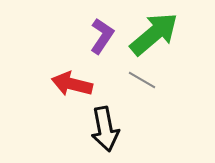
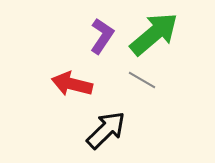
black arrow: moved 1 px right, 1 px down; rotated 123 degrees counterclockwise
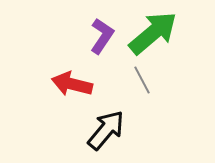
green arrow: moved 1 px left, 1 px up
gray line: rotated 32 degrees clockwise
black arrow: rotated 6 degrees counterclockwise
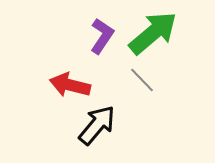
gray line: rotated 16 degrees counterclockwise
red arrow: moved 2 px left, 1 px down
black arrow: moved 9 px left, 5 px up
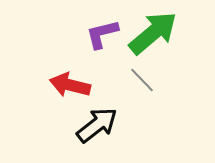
purple L-shape: moved 2 px up; rotated 138 degrees counterclockwise
black arrow: rotated 12 degrees clockwise
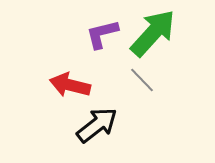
green arrow: rotated 8 degrees counterclockwise
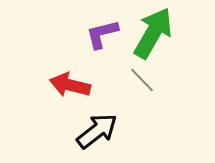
green arrow: rotated 12 degrees counterclockwise
black arrow: moved 6 px down
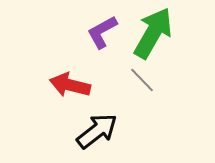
purple L-shape: moved 2 px up; rotated 15 degrees counterclockwise
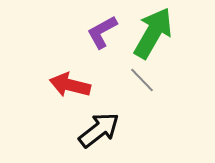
black arrow: moved 2 px right, 1 px up
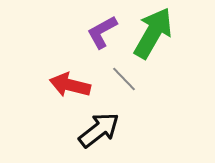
gray line: moved 18 px left, 1 px up
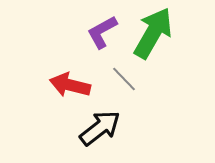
black arrow: moved 1 px right, 2 px up
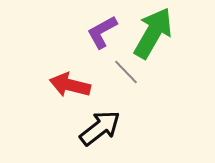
gray line: moved 2 px right, 7 px up
